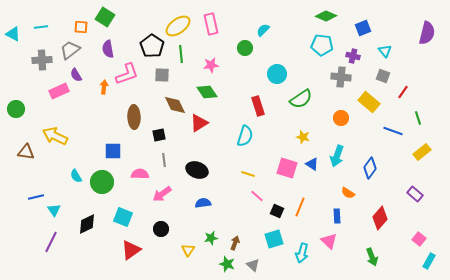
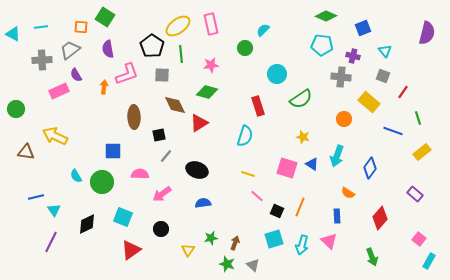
green diamond at (207, 92): rotated 40 degrees counterclockwise
orange circle at (341, 118): moved 3 px right, 1 px down
gray line at (164, 160): moved 2 px right, 4 px up; rotated 48 degrees clockwise
cyan arrow at (302, 253): moved 8 px up
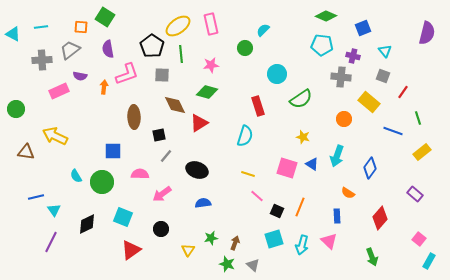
purple semicircle at (76, 75): moved 4 px right, 1 px down; rotated 48 degrees counterclockwise
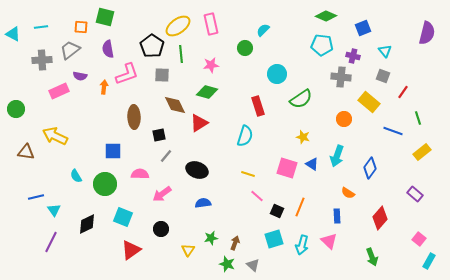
green square at (105, 17): rotated 18 degrees counterclockwise
green circle at (102, 182): moved 3 px right, 2 px down
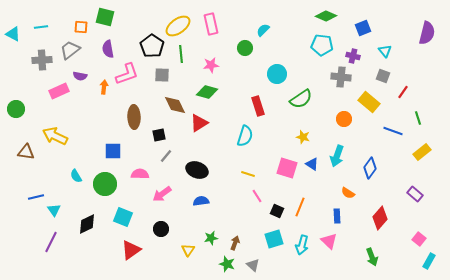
pink line at (257, 196): rotated 16 degrees clockwise
blue semicircle at (203, 203): moved 2 px left, 2 px up
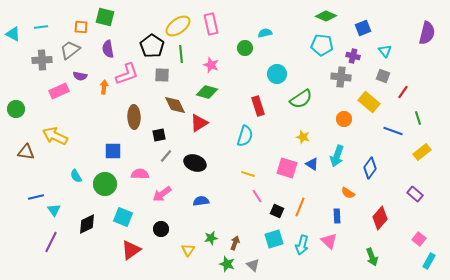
cyan semicircle at (263, 30): moved 2 px right, 3 px down; rotated 32 degrees clockwise
pink star at (211, 65): rotated 28 degrees clockwise
black ellipse at (197, 170): moved 2 px left, 7 px up
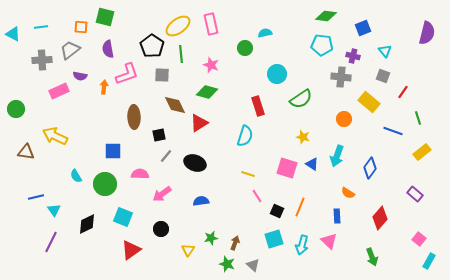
green diamond at (326, 16): rotated 15 degrees counterclockwise
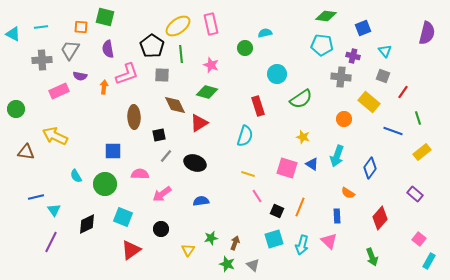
gray trapezoid at (70, 50): rotated 20 degrees counterclockwise
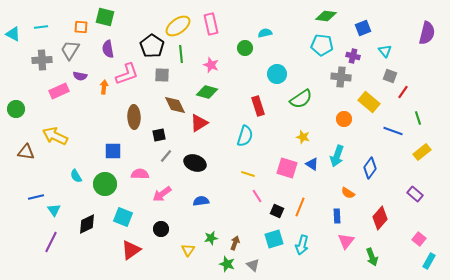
gray square at (383, 76): moved 7 px right
pink triangle at (329, 241): moved 17 px right; rotated 24 degrees clockwise
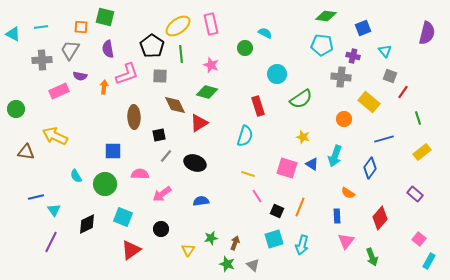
cyan semicircle at (265, 33): rotated 40 degrees clockwise
gray square at (162, 75): moved 2 px left, 1 px down
blue line at (393, 131): moved 9 px left, 8 px down; rotated 36 degrees counterclockwise
cyan arrow at (337, 156): moved 2 px left
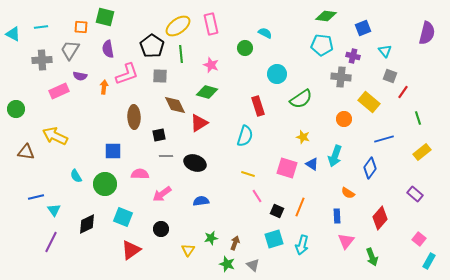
gray line at (166, 156): rotated 48 degrees clockwise
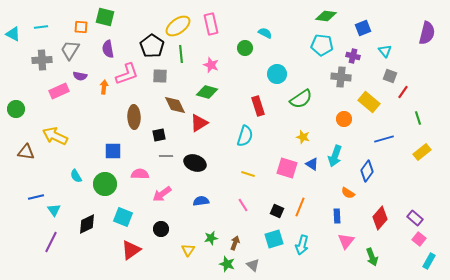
blue diamond at (370, 168): moved 3 px left, 3 px down
purple rectangle at (415, 194): moved 24 px down
pink line at (257, 196): moved 14 px left, 9 px down
